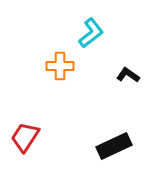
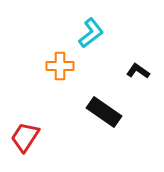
black L-shape: moved 10 px right, 4 px up
black rectangle: moved 10 px left, 34 px up; rotated 60 degrees clockwise
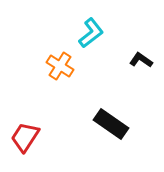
orange cross: rotated 32 degrees clockwise
black L-shape: moved 3 px right, 11 px up
black rectangle: moved 7 px right, 12 px down
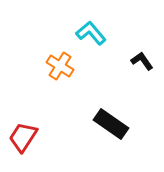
cyan L-shape: rotated 92 degrees counterclockwise
black L-shape: moved 1 px right, 1 px down; rotated 20 degrees clockwise
red trapezoid: moved 2 px left
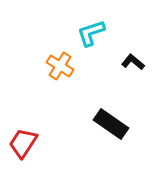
cyan L-shape: rotated 68 degrees counterclockwise
black L-shape: moved 9 px left, 1 px down; rotated 15 degrees counterclockwise
red trapezoid: moved 6 px down
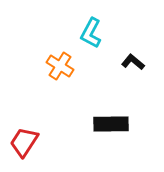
cyan L-shape: rotated 44 degrees counterclockwise
black rectangle: rotated 36 degrees counterclockwise
red trapezoid: moved 1 px right, 1 px up
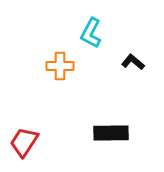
orange cross: rotated 32 degrees counterclockwise
black rectangle: moved 9 px down
